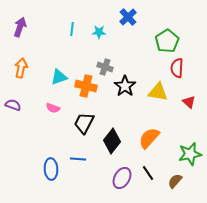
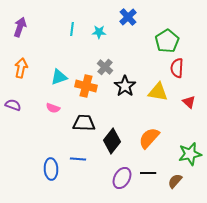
gray cross: rotated 21 degrees clockwise
black trapezoid: rotated 65 degrees clockwise
black line: rotated 56 degrees counterclockwise
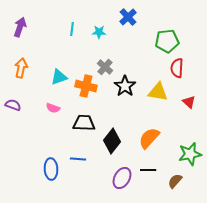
green pentagon: rotated 25 degrees clockwise
black line: moved 3 px up
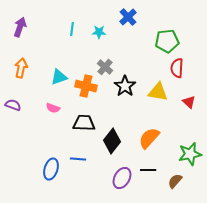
blue ellipse: rotated 20 degrees clockwise
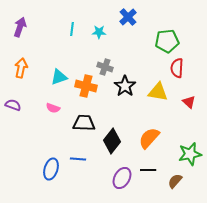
gray cross: rotated 21 degrees counterclockwise
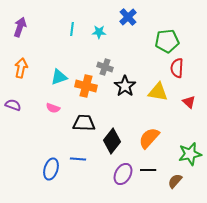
purple ellipse: moved 1 px right, 4 px up
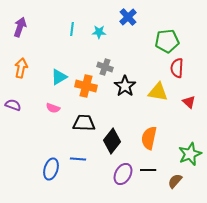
cyan triangle: rotated 12 degrees counterclockwise
orange semicircle: rotated 30 degrees counterclockwise
green star: rotated 10 degrees counterclockwise
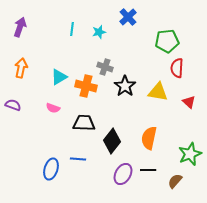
cyan star: rotated 16 degrees counterclockwise
